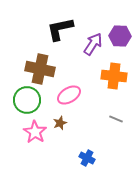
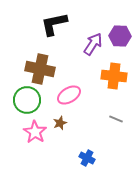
black L-shape: moved 6 px left, 5 px up
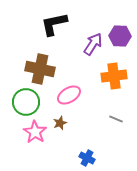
orange cross: rotated 15 degrees counterclockwise
green circle: moved 1 px left, 2 px down
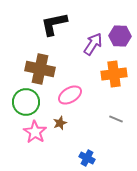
orange cross: moved 2 px up
pink ellipse: moved 1 px right
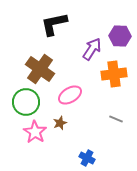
purple arrow: moved 1 px left, 5 px down
brown cross: rotated 24 degrees clockwise
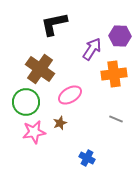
pink star: moved 1 px left; rotated 30 degrees clockwise
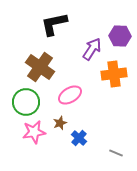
brown cross: moved 2 px up
gray line: moved 34 px down
blue cross: moved 8 px left, 20 px up; rotated 14 degrees clockwise
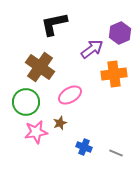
purple hexagon: moved 3 px up; rotated 25 degrees counterclockwise
purple arrow: rotated 20 degrees clockwise
pink star: moved 2 px right
blue cross: moved 5 px right, 9 px down; rotated 21 degrees counterclockwise
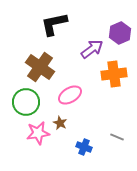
brown star: rotated 24 degrees counterclockwise
pink star: moved 2 px right, 1 px down
gray line: moved 1 px right, 16 px up
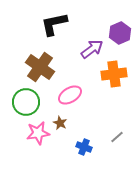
gray line: rotated 64 degrees counterclockwise
